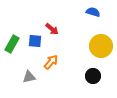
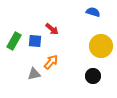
green rectangle: moved 2 px right, 3 px up
gray triangle: moved 5 px right, 3 px up
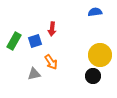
blue semicircle: moved 2 px right; rotated 24 degrees counterclockwise
red arrow: rotated 56 degrees clockwise
blue square: rotated 24 degrees counterclockwise
yellow circle: moved 1 px left, 9 px down
orange arrow: rotated 105 degrees clockwise
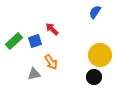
blue semicircle: rotated 48 degrees counterclockwise
red arrow: rotated 128 degrees clockwise
green rectangle: rotated 18 degrees clockwise
black circle: moved 1 px right, 1 px down
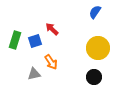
green rectangle: moved 1 px right, 1 px up; rotated 30 degrees counterclockwise
yellow circle: moved 2 px left, 7 px up
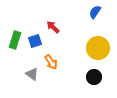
red arrow: moved 1 px right, 2 px up
gray triangle: moved 2 px left; rotated 48 degrees clockwise
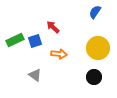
green rectangle: rotated 48 degrees clockwise
orange arrow: moved 8 px right, 8 px up; rotated 49 degrees counterclockwise
gray triangle: moved 3 px right, 1 px down
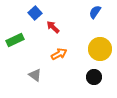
blue square: moved 28 px up; rotated 24 degrees counterclockwise
yellow circle: moved 2 px right, 1 px down
orange arrow: rotated 35 degrees counterclockwise
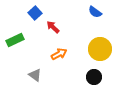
blue semicircle: rotated 88 degrees counterclockwise
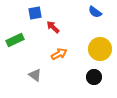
blue square: rotated 32 degrees clockwise
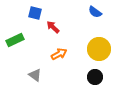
blue square: rotated 24 degrees clockwise
yellow circle: moved 1 px left
black circle: moved 1 px right
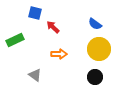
blue semicircle: moved 12 px down
orange arrow: rotated 28 degrees clockwise
